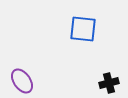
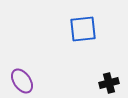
blue square: rotated 12 degrees counterclockwise
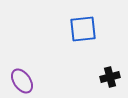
black cross: moved 1 px right, 6 px up
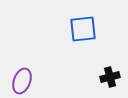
purple ellipse: rotated 55 degrees clockwise
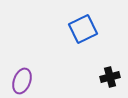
blue square: rotated 20 degrees counterclockwise
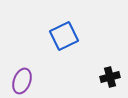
blue square: moved 19 px left, 7 px down
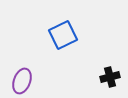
blue square: moved 1 px left, 1 px up
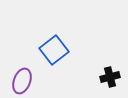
blue square: moved 9 px left, 15 px down; rotated 12 degrees counterclockwise
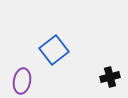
purple ellipse: rotated 10 degrees counterclockwise
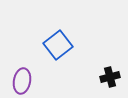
blue square: moved 4 px right, 5 px up
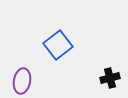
black cross: moved 1 px down
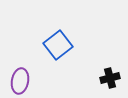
purple ellipse: moved 2 px left
